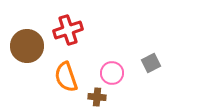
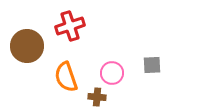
red cross: moved 2 px right, 4 px up
gray square: moved 1 px right, 2 px down; rotated 24 degrees clockwise
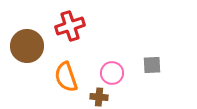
brown cross: moved 2 px right
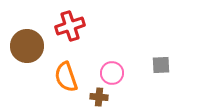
gray square: moved 9 px right
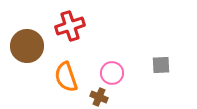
brown cross: rotated 18 degrees clockwise
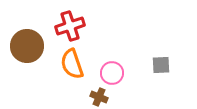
orange semicircle: moved 6 px right, 13 px up
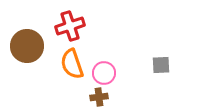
pink circle: moved 8 px left
brown cross: rotated 30 degrees counterclockwise
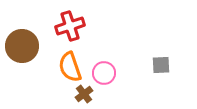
brown circle: moved 5 px left
orange semicircle: moved 2 px left, 3 px down
brown cross: moved 15 px left, 3 px up; rotated 30 degrees counterclockwise
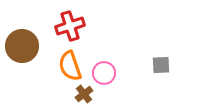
orange semicircle: moved 1 px up
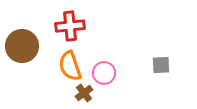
red cross: rotated 12 degrees clockwise
brown cross: moved 1 px up
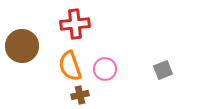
red cross: moved 5 px right, 2 px up
gray square: moved 2 px right, 5 px down; rotated 18 degrees counterclockwise
pink circle: moved 1 px right, 4 px up
brown cross: moved 4 px left, 2 px down; rotated 24 degrees clockwise
